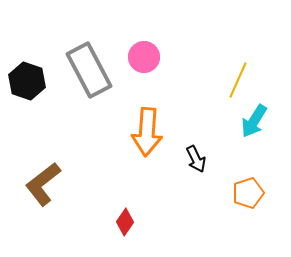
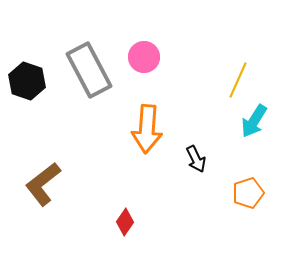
orange arrow: moved 3 px up
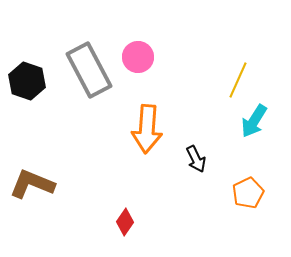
pink circle: moved 6 px left
brown L-shape: moved 11 px left; rotated 60 degrees clockwise
orange pentagon: rotated 8 degrees counterclockwise
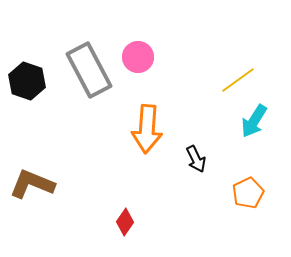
yellow line: rotated 30 degrees clockwise
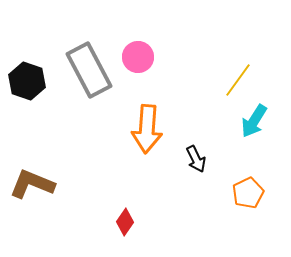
yellow line: rotated 18 degrees counterclockwise
